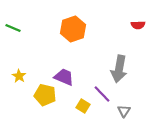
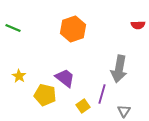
purple trapezoid: moved 1 px right, 1 px down; rotated 15 degrees clockwise
purple line: rotated 60 degrees clockwise
yellow square: rotated 24 degrees clockwise
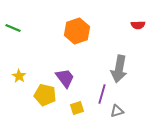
orange hexagon: moved 4 px right, 2 px down
purple trapezoid: rotated 15 degrees clockwise
yellow square: moved 6 px left, 2 px down; rotated 16 degrees clockwise
gray triangle: moved 7 px left; rotated 40 degrees clockwise
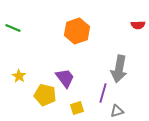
purple line: moved 1 px right, 1 px up
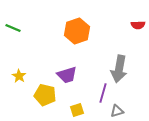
purple trapezoid: moved 2 px right, 3 px up; rotated 110 degrees clockwise
yellow square: moved 2 px down
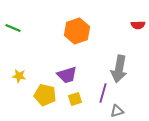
yellow star: rotated 24 degrees counterclockwise
yellow square: moved 2 px left, 11 px up
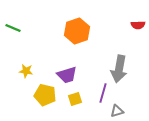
yellow star: moved 7 px right, 5 px up
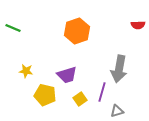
purple line: moved 1 px left, 1 px up
yellow square: moved 5 px right; rotated 16 degrees counterclockwise
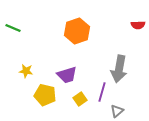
gray triangle: rotated 24 degrees counterclockwise
